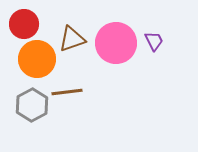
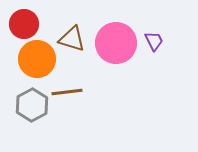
brown triangle: rotated 36 degrees clockwise
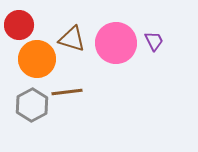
red circle: moved 5 px left, 1 px down
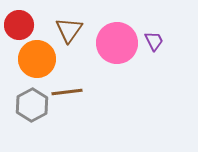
brown triangle: moved 3 px left, 9 px up; rotated 48 degrees clockwise
pink circle: moved 1 px right
